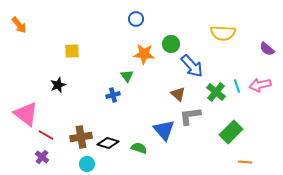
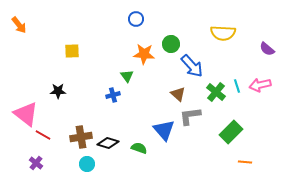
black star: moved 6 px down; rotated 21 degrees clockwise
red line: moved 3 px left
purple cross: moved 6 px left, 6 px down
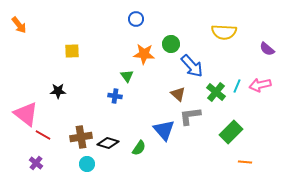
yellow semicircle: moved 1 px right, 1 px up
cyan line: rotated 40 degrees clockwise
blue cross: moved 2 px right, 1 px down; rotated 24 degrees clockwise
green semicircle: rotated 105 degrees clockwise
